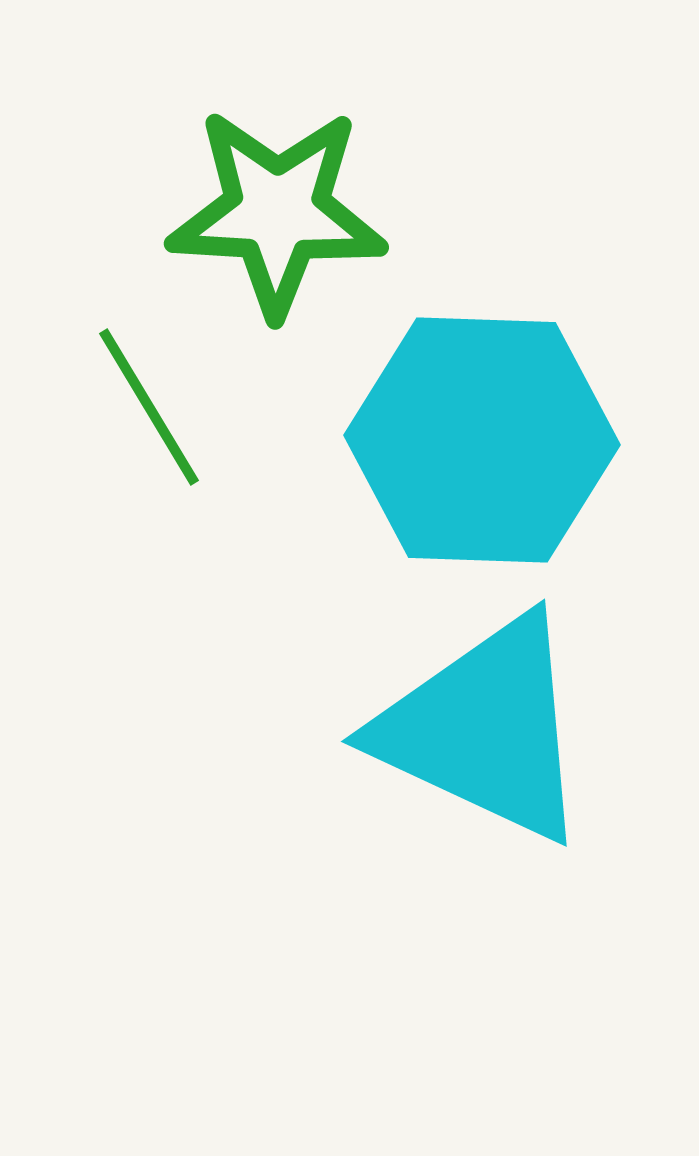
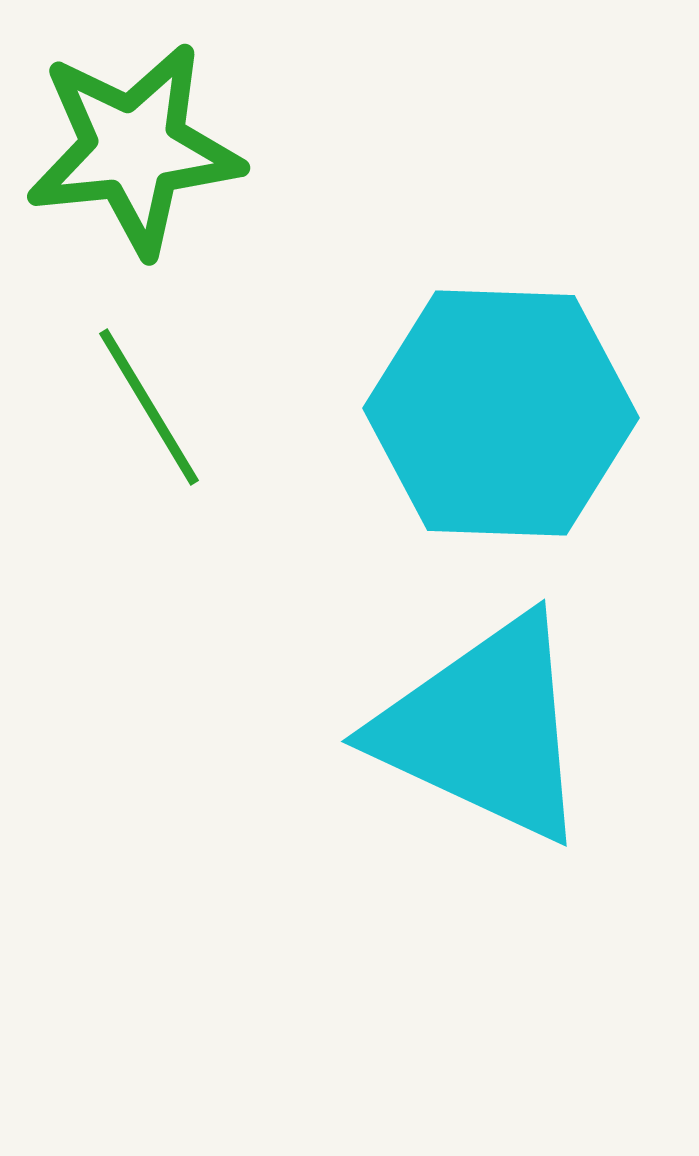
green star: moved 143 px left, 63 px up; rotated 9 degrees counterclockwise
cyan hexagon: moved 19 px right, 27 px up
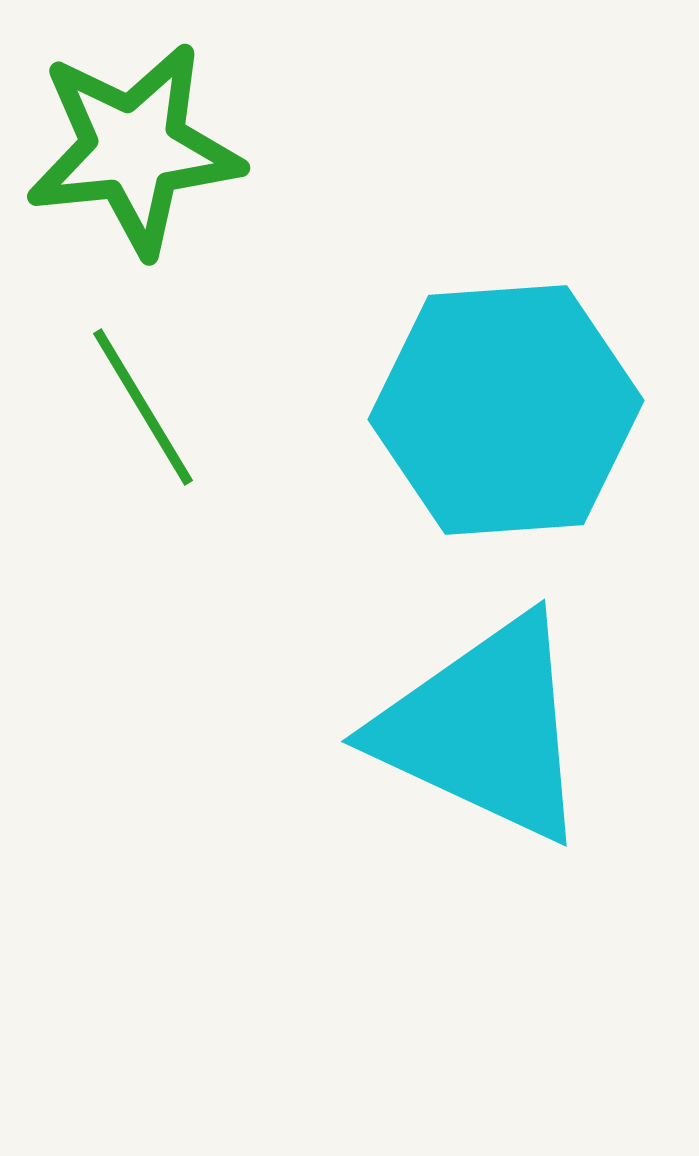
green line: moved 6 px left
cyan hexagon: moved 5 px right, 3 px up; rotated 6 degrees counterclockwise
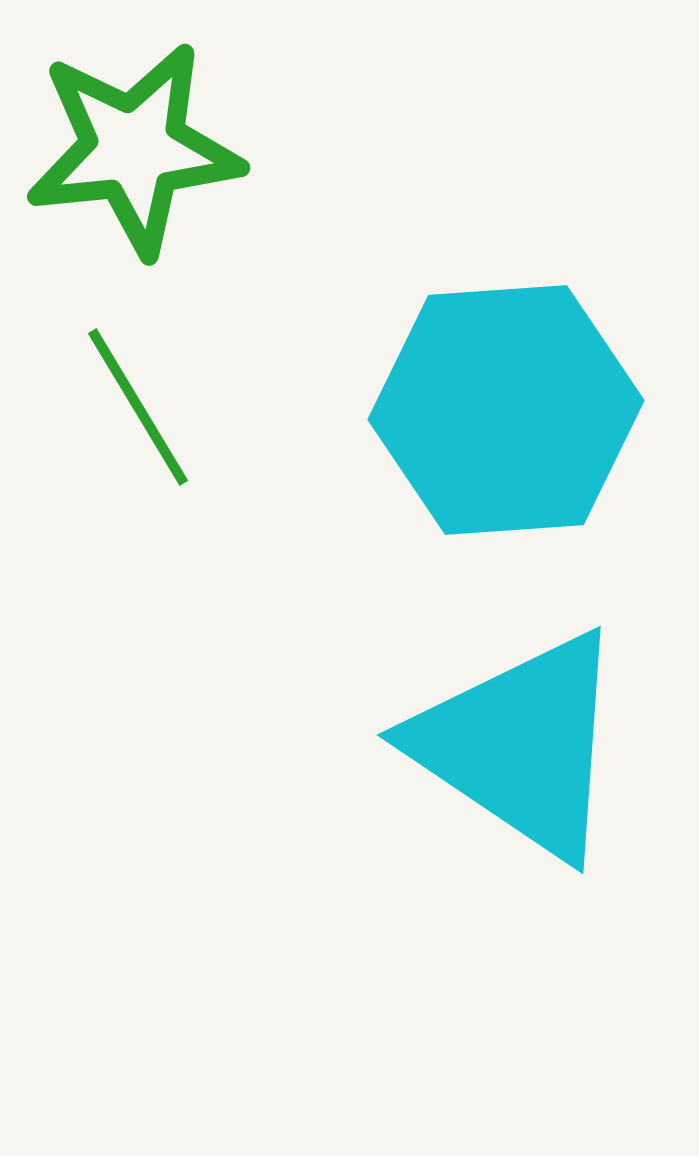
green line: moved 5 px left
cyan triangle: moved 36 px right, 16 px down; rotated 9 degrees clockwise
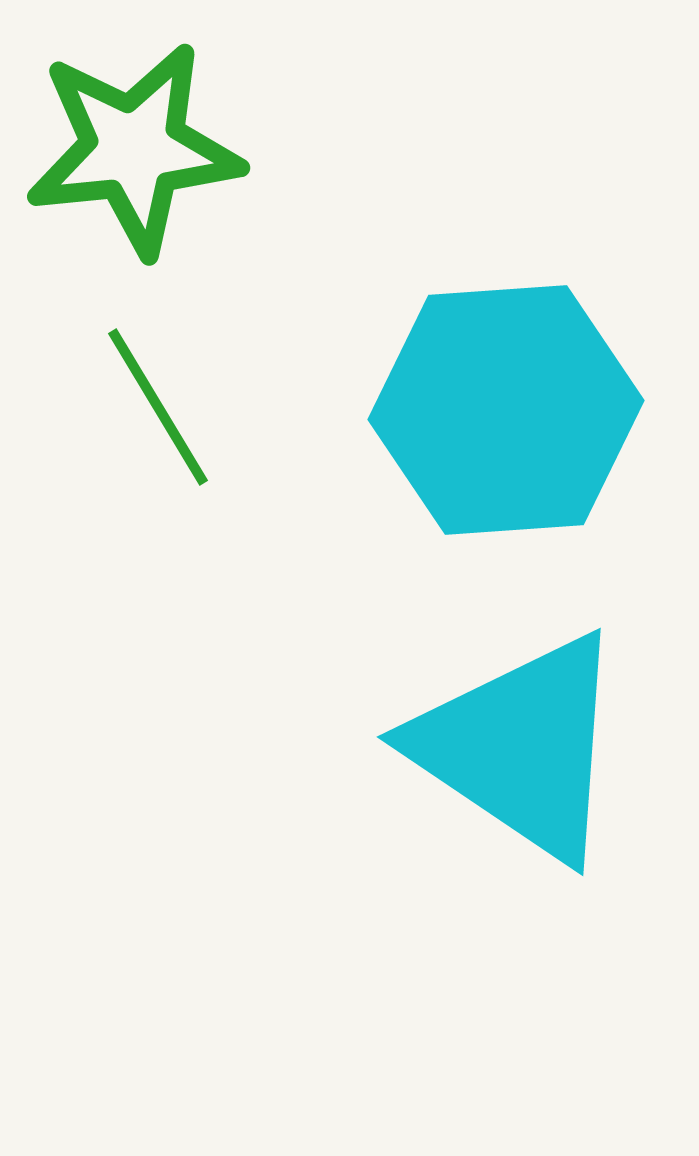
green line: moved 20 px right
cyan triangle: moved 2 px down
